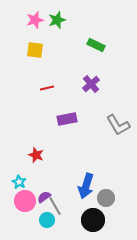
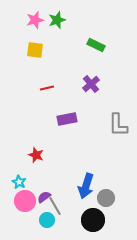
gray L-shape: rotated 30 degrees clockwise
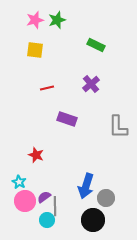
purple rectangle: rotated 30 degrees clockwise
gray L-shape: moved 2 px down
gray line: rotated 30 degrees clockwise
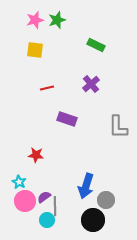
red star: rotated 14 degrees counterclockwise
gray circle: moved 2 px down
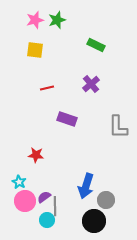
black circle: moved 1 px right, 1 px down
